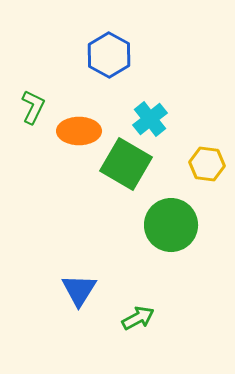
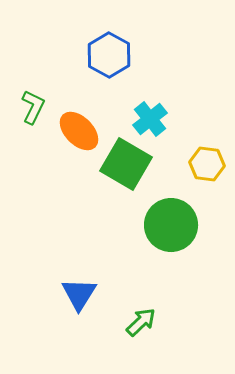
orange ellipse: rotated 45 degrees clockwise
blue triangle: moved 4 px down
green arrow: moved 3 px right, 4 px down; rotated 16 degrees counterclockwise
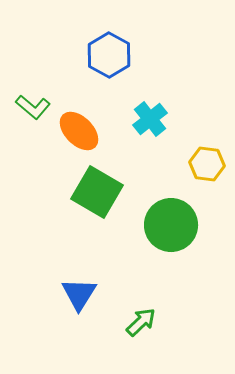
green L-shape: rotated 104 degrees clockwise
green square: moved 29 px left, 28 px down
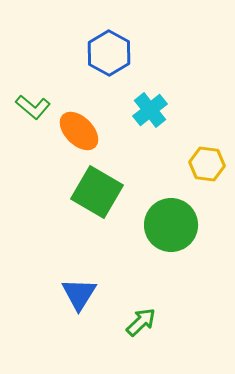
blue hexagon: moved 2 px up
cyan cross: moved 9 px up
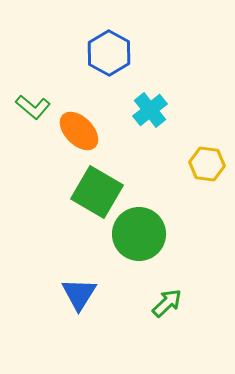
green circle: moved 32 px left, 9 px down
green arrow: moved 26 px right, 19 px up
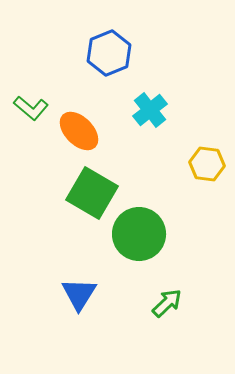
blue hexagon: rotated 9 degrees clockwise
green L-shape: moved 2 px left, 1 px down
green square: moved 5 px left, 1 px down
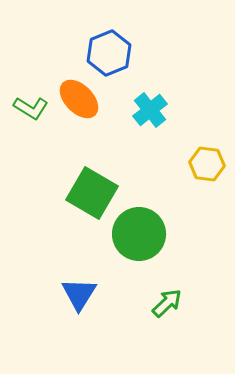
green L-shape: rotated 8 degrees counterclockwise
orange ellipse: moved 32 px up
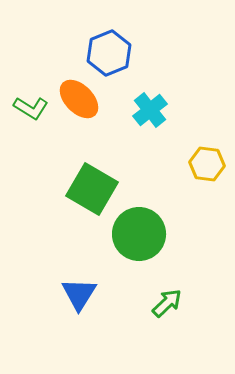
green square: moved 4 px up
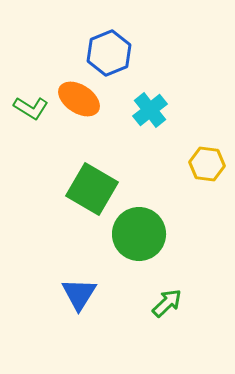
orange ellipse: rotated 12 degrees counterclockwise
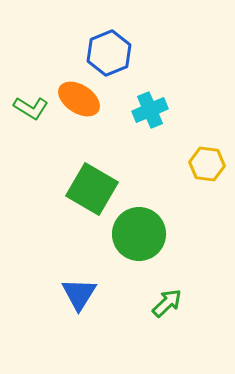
cyan cross: rotated 16 degrees clockwise
